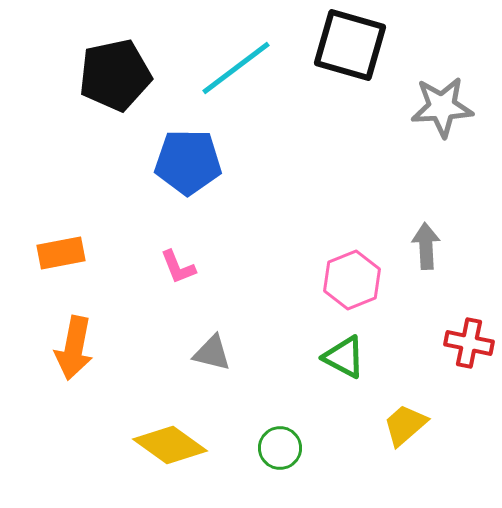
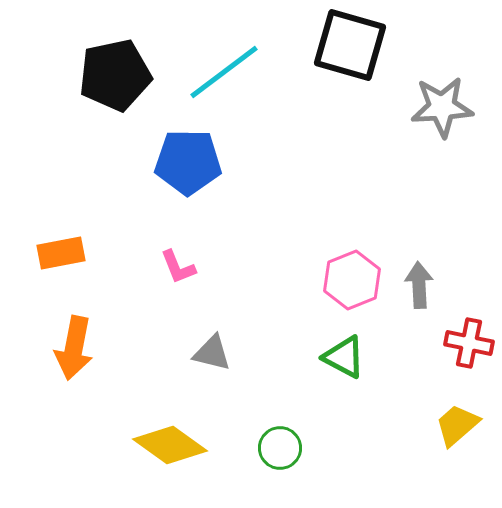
cyan line: moved 12 px left, 4 px down
gray arrow: moved 7 px left, 39 px down
yellow trapezoid: moved 52 px right
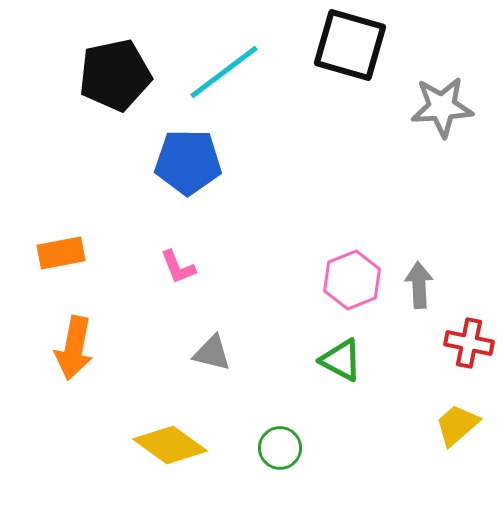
green triangle: moved 3 px left, 3 px down
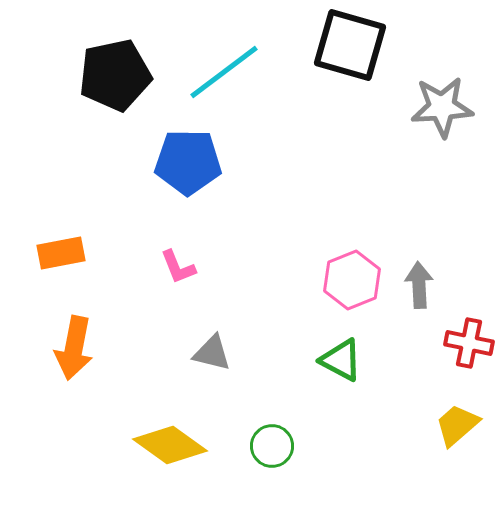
green circle: moved 8 px left, 2 px up
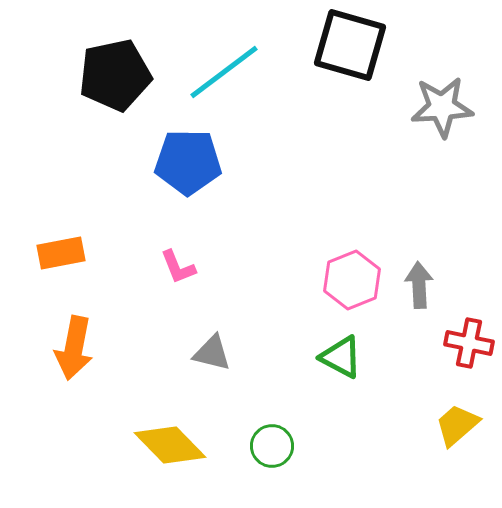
green triangle: moved 3 px up
yellow diamond: rotated 10 degrees clockwise
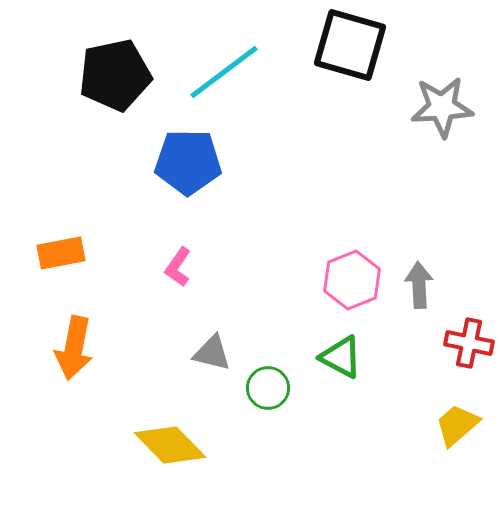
pink L-shape: rotated 57 degrees clockwise
green circle: moved 4 px left, 58 px up
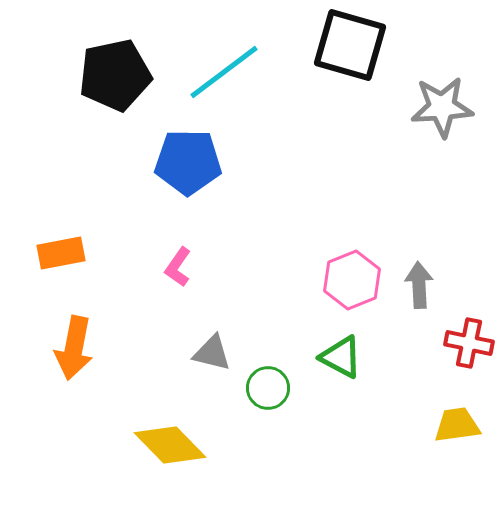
yellow trapezoid: rotated 33 degrees clockwise
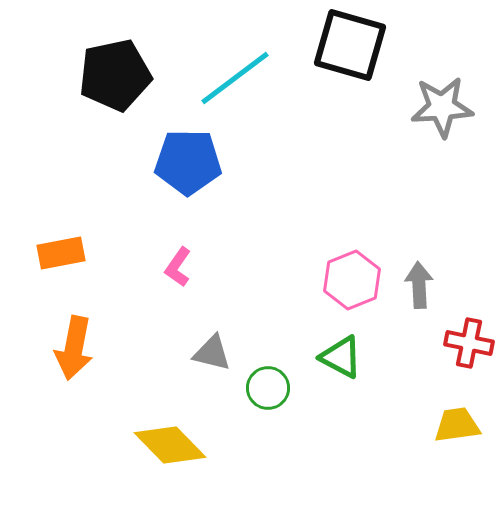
cyan line: moved 11 px right, 6 px down
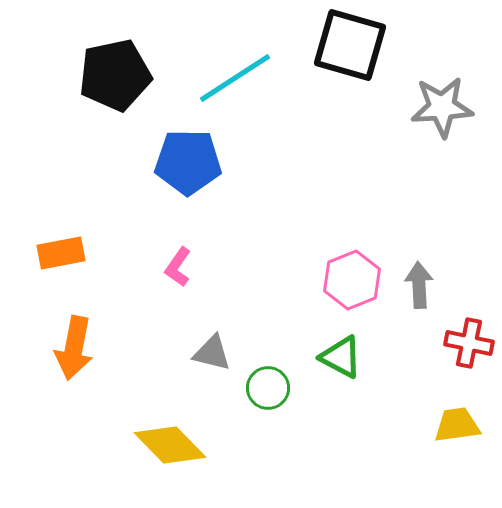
cyan line: rotated 4 degrees clockwise
